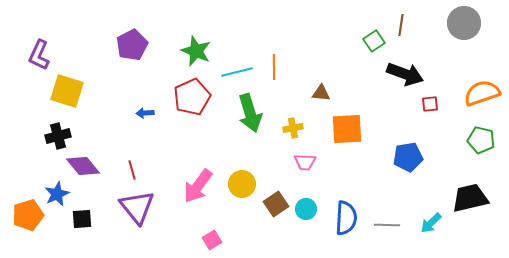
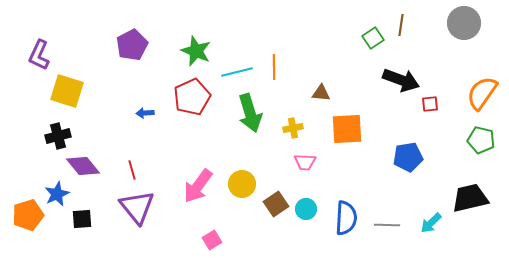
green square: moved 1 px left, 3 px up
black arrow: moved 4 px left, 6 px down
orange semicircle: rotated 36 degrees counterclockwise
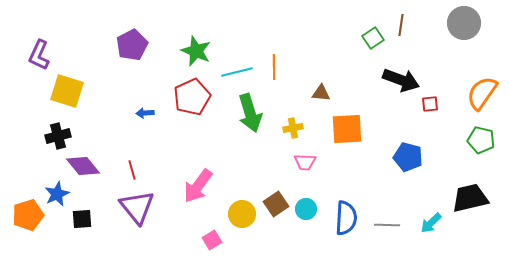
blue pentagon: rotated 24 degrees clockwise
yellow circle: moved 30 px down
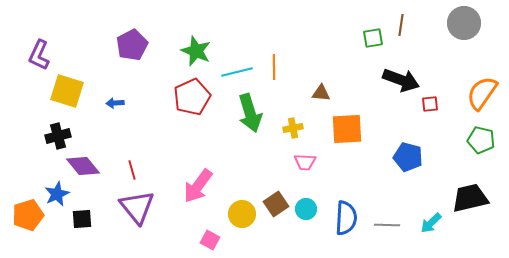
green square: rotated 25 degrees clockwise
blue arrow: moved 30 px left, 10 px up
pink square: moved 2 px left; rotated 30 degrees counterclockwise
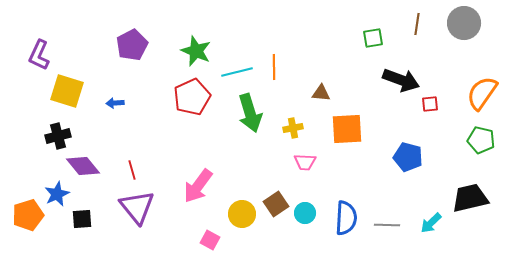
brown line: moved 16 px right, 1 px up
cyan circle: moved 1 px left, 4 px down
